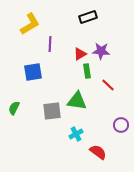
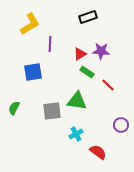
green rectangle: moved 1 px down; rotated 48 degrees counterclockwise
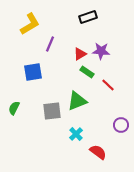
purple line: rotated 21 degrees clockwise
green triangle: rotated 30 degrees counterclockwise
cyan cross: rotated 16 degrees counterclockwise
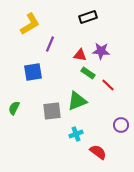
red triangle: moved 1 px down; rotated 40 degrees clockwise
green rectangle: moved 1 px right, 1 px down
cyan cross: rotated 24 degrees clockwise
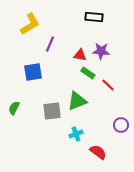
black rectangle: moved 6 px right; rotated 24 degrees clockwise
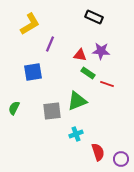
black rectangle: rotated 18 degrees clockwise
red line: moved 1 px left, 1 px up; rotated 24 degrees counterclockwise
purple circle: moved 34 px down
red semicircle: rotated 36 degrees clockwise
